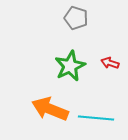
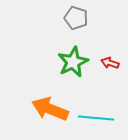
green star: moved 3 px right, 4 px up
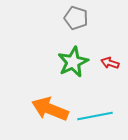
cyan line: moved 1 px left, 2 px up; rotated 16 degrees counterclockwise
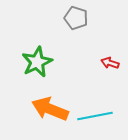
green star: moved 36 px left
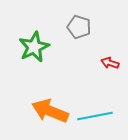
gray pentagon: moved 3 px right, 9 px down
green star: moved 3 px left, 15 px up
orange arrow: moved 2 px down
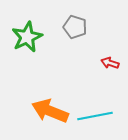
gray pentagon: moved 4 px left
green star: moved 7 px left, 10 px up
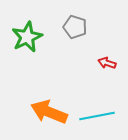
red arrow: moved 3 px left
orange arrow: moved 1 px left, 1 px down
cyan line: moved 2 px right
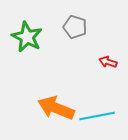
green star: rotated 20 degrees counterclockwise
red arrow: moved 1 px right, 1 px up
orange arrow: moved 7 px right, 4 px up
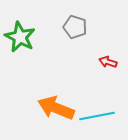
green star: moved 7 px left
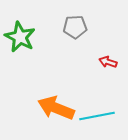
gray pentagon: rotated 20 degrees counterclockwise
